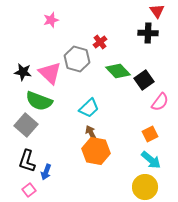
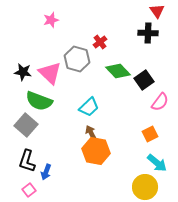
cyan trapezoid: moved 1 px up
cyan arrow: moved 6 px right, 3 px down
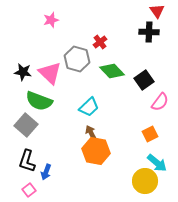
black cross: moved 1 px right, 1 px up
green diamond: moved 6 px left
yellow circle: moved 6 px up
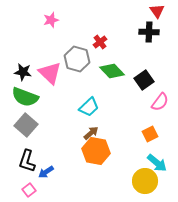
green semicircle: moved 14 px left, 4 px up
brown arrow: rotated 77 degrees clockwise
blue arrow: rotated 35 degrees clockwise
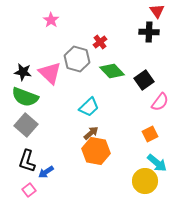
pink star: rotated 21 degrees counterclockwise
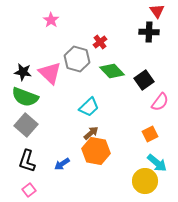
blue arrow: moved 16 px right, 8 px up
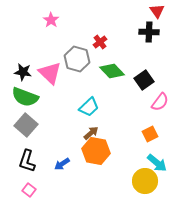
pink square: rotated 16 degrees counterclockwise
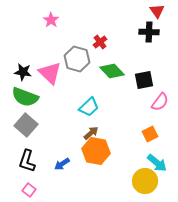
black square: rotated 24 degrees clockwise
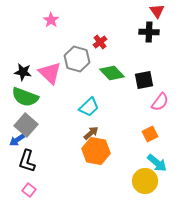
green diamond: moved 2 px down
blue arrow: moved 45 px left, 24 px up
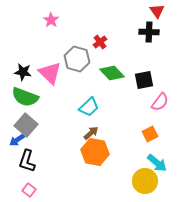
orange hexagon: moved 1 px left, 1 px down
